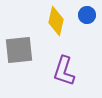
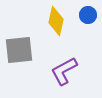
blue circle: moved 1 px right
purple L-shape: rotated 44 degrees clockwise
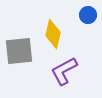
yellow diamond: moved 3 px left, 13 px down
gray square: moved 1 px down
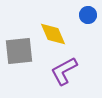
yellow diamond: rotated 36 degrees counterclockwise
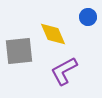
blue circle: moved 2 px down
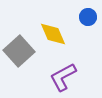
gray square: rotated 36 degrees counterclockwise
purple L-shape: moved 1 px left, 6 px down
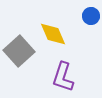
blue circle: moved 3 px right, 1 px up
purple L-shape: rotated 44 degrees counterclockwise
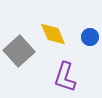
blue circle: moved 1 px left, 21 px down
purple L-shape: moved 2 px right
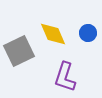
blue circle: moved 2 px left, 4 px up
gray square: rotated 16 degrees clockwise
